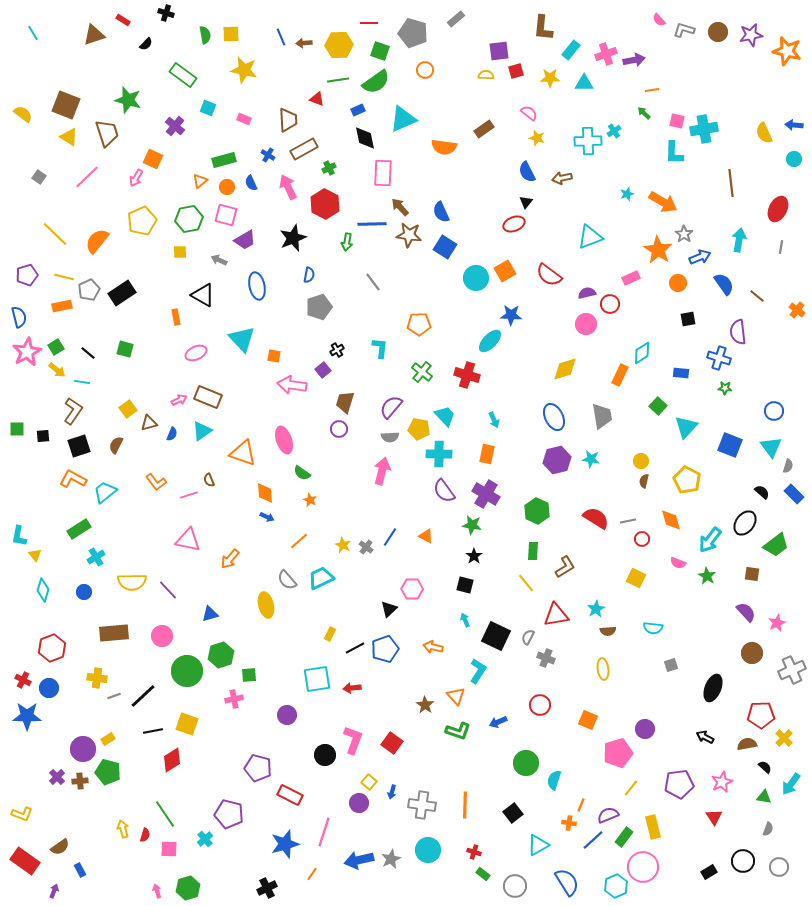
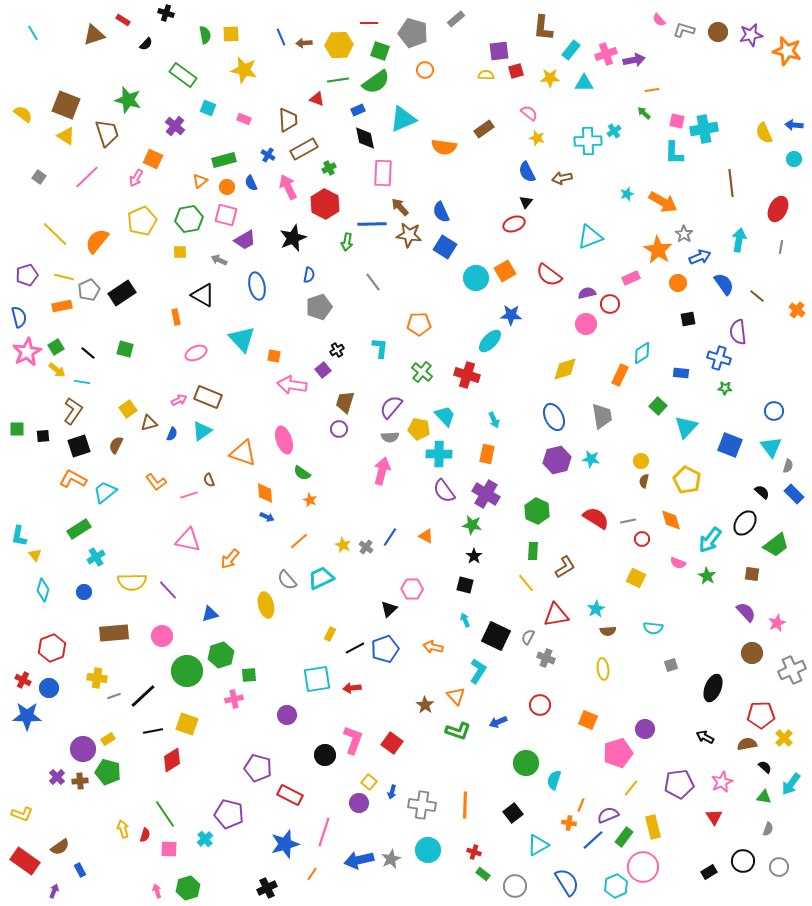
yellow triangle at (69, 137): moved 3 px left, 1 px up
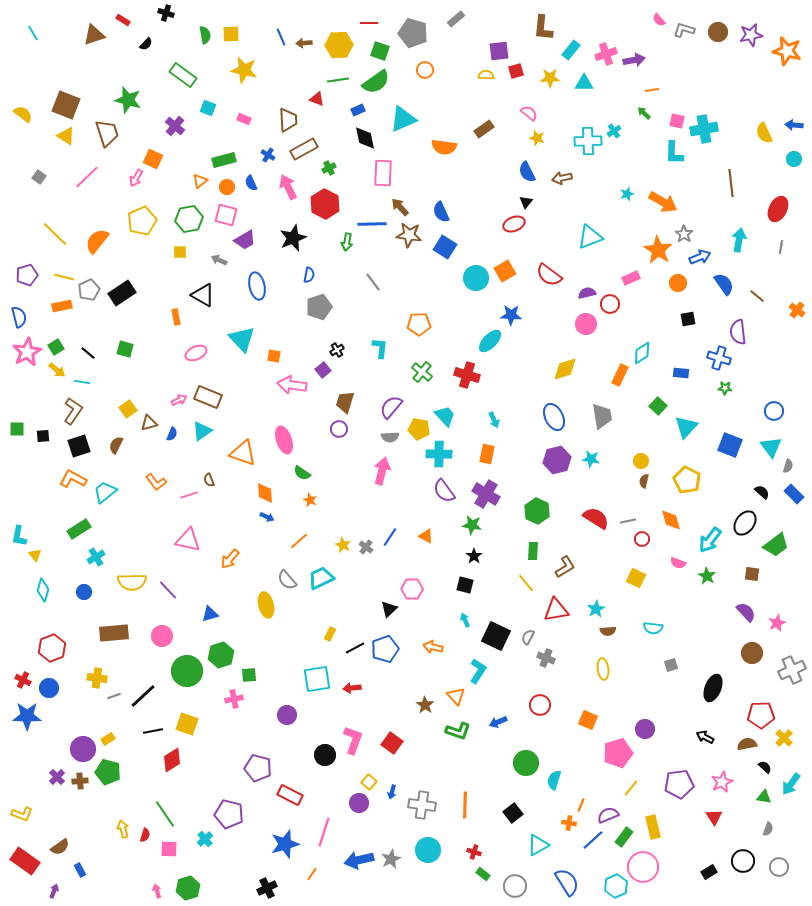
red triangle at (556, 615): moved 5 px up
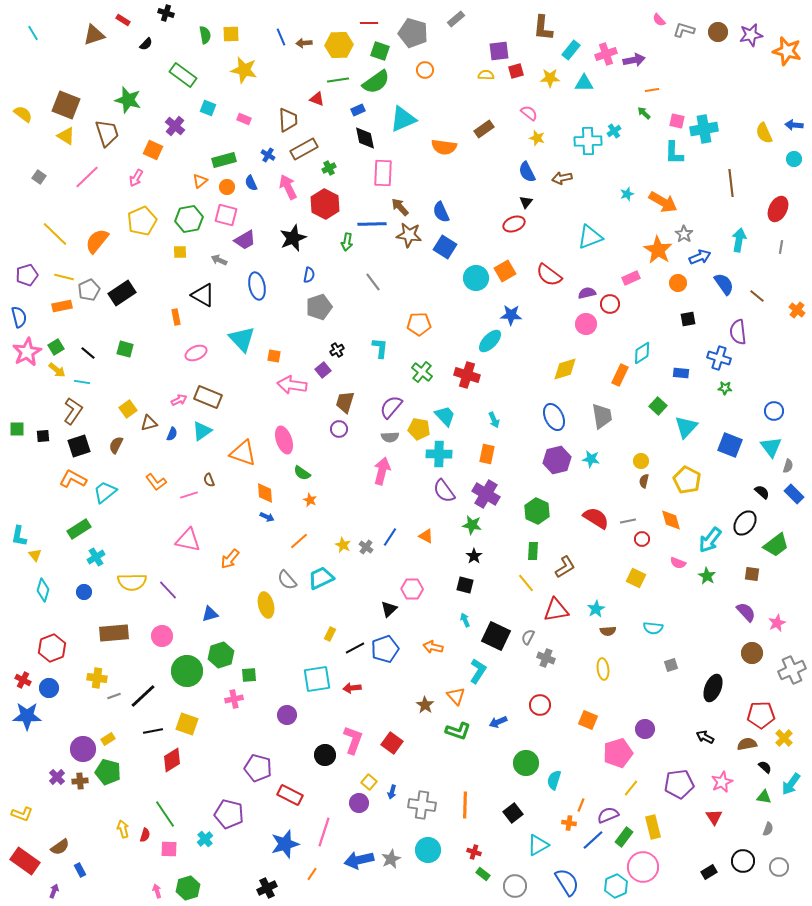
orange square at (153, 159): moved 9 px up
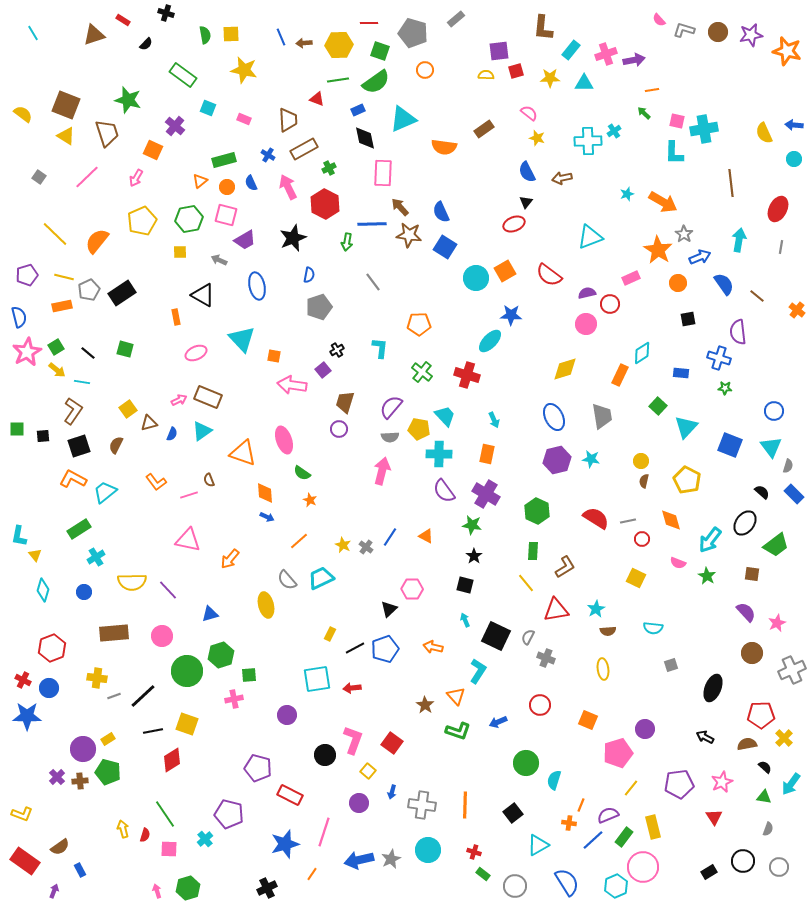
yellow square at (369, 782): moved 1 px left, 11 px up
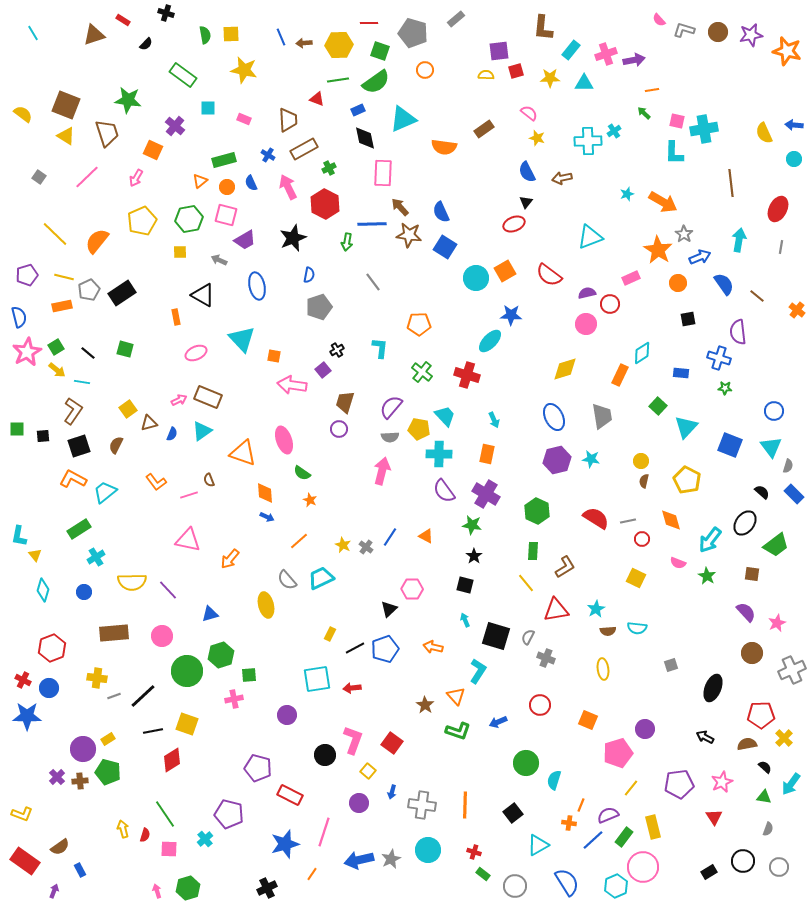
green star at (128, 100): rotated 8 degrees counterclockwise
cyan square at (208, 108): rotated 21 degrees counterclockwise
cyan semicircle at (653, 628): moved 16 px left
black square at (496, 636): rotated 8 degrees counterclockwise
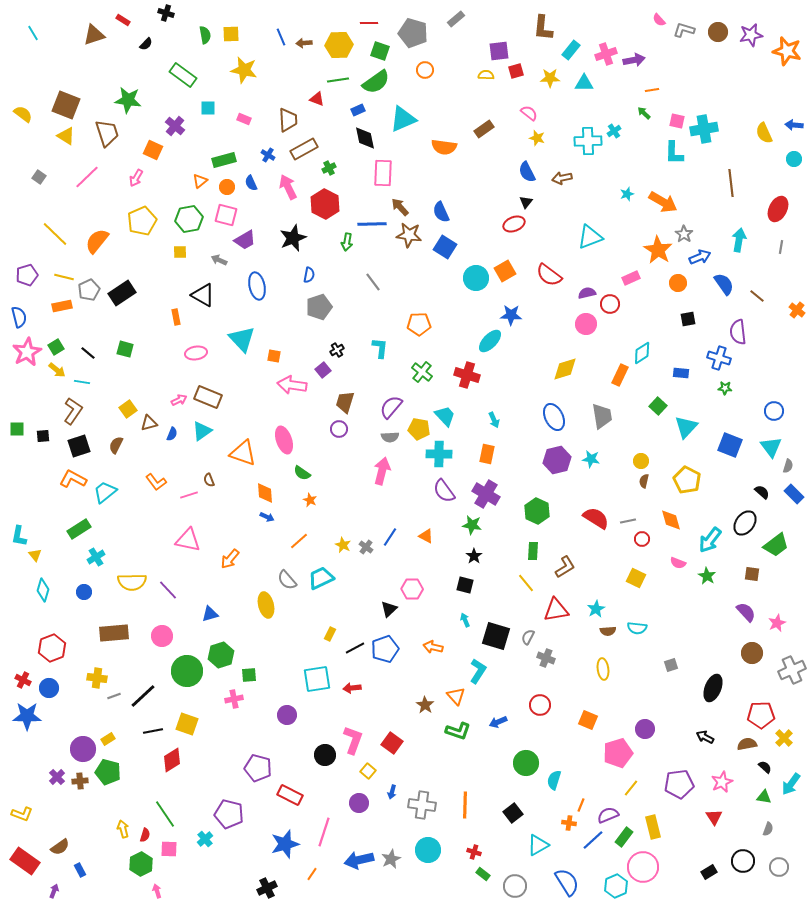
pink ellipse at (196, 353): rotated 15 degrees clockwise
green hexagon at (188, 888): moved 47 px left, 24 px up; rotated 10 degrees counterclockwise
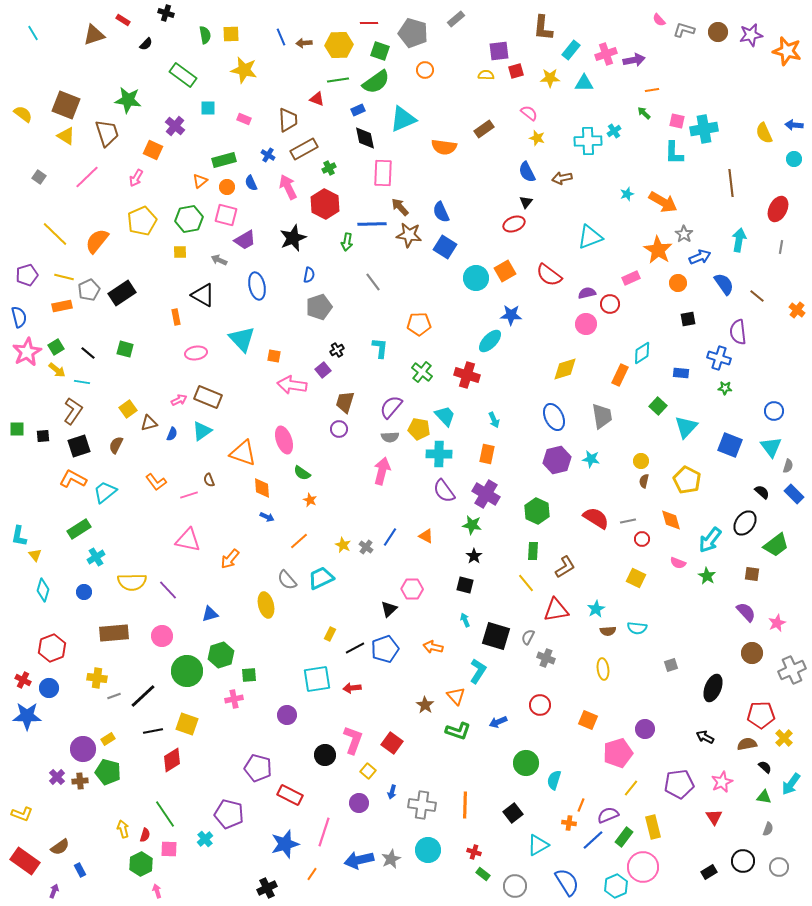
orange diamond at (265, 493): moved 3 px left, 5 px up
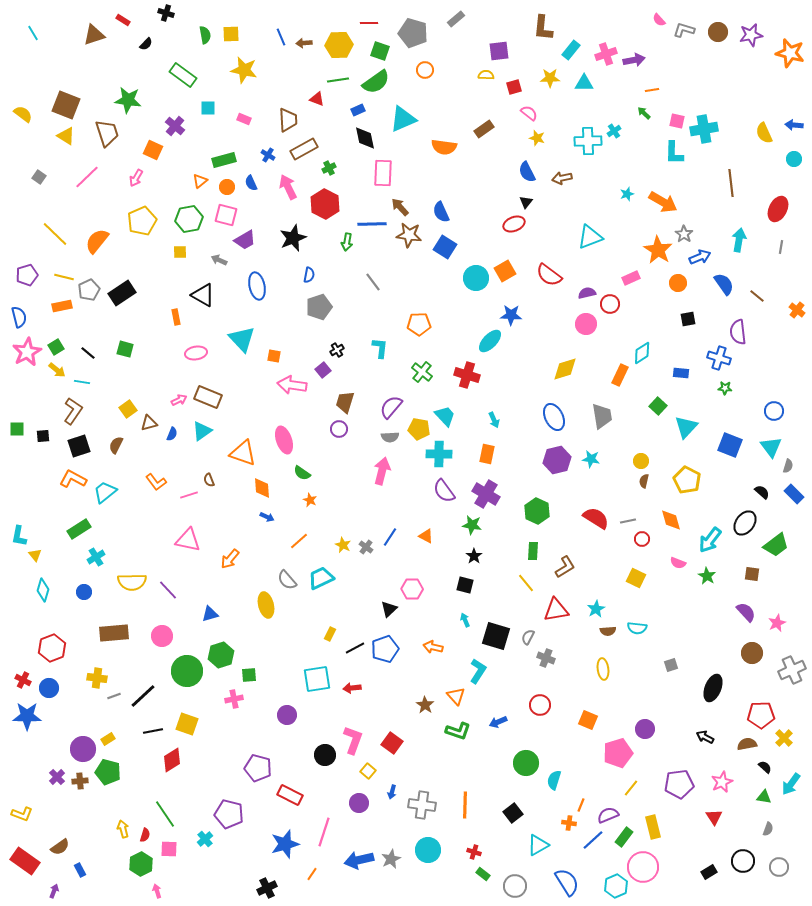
orange star at (787, 51): moved 3 px right, 2 px down
red square at (516, 71): moved 2 px left, 16 px down
